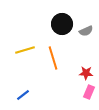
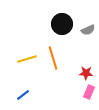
gray semicircle: moved 2 px right, 1 px up
yellow line: moved 2 px right, 9 px down
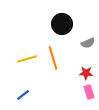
gray semicircle: moved 13 px down
pink rectangle: rotated 40 degrees counterclockwise
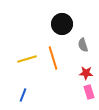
gray semicircle: moved 5 px left, 2 px down; rotated 96 degrees clockwise
blue line: rotated 32 degrees counterclockwise
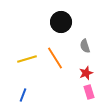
black circle: moved 1 px left, 2 px up
gray semicircle: moved 2 px right, 1 px down
orange line: moved 2 px right; rotated 15 degrees counterclockwise
red star: rotated 24 degrees counterclockwise
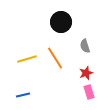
blue line: rotated 56 degrees clockwise
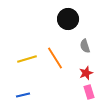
black circle: moved 7 px right, 3 px up
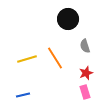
pink rectangle: moved 4 px left
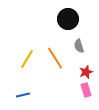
gray semicircle: moved 6 px left
yellow line: rotated 42 degrees counterclockwise
red star: moved 1 px up
pink rectangle: moved 1 px right, 2 px up
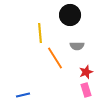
black circle: moved 2 px right, 4 px up
gray semicircle: moved 2 px left; rotated 72 degrees counterclockwise
yellow line: moved 13 px right, 26 px up; rotated 36 degrees counterclockwise
